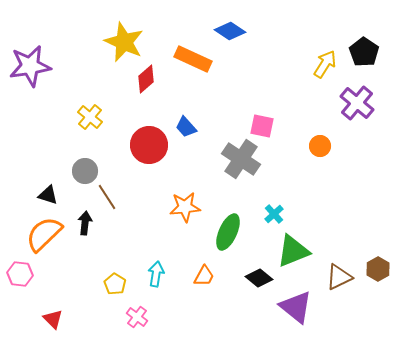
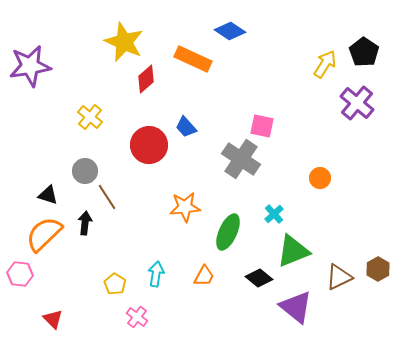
orange circle: moved 32 px down
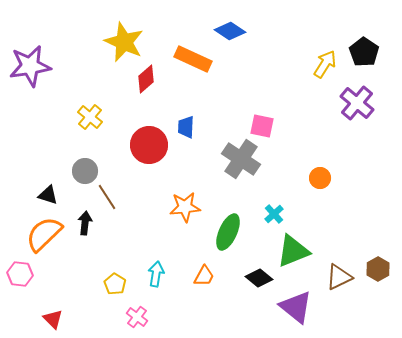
blue trapezoid: rotated 45 degrees clockwise
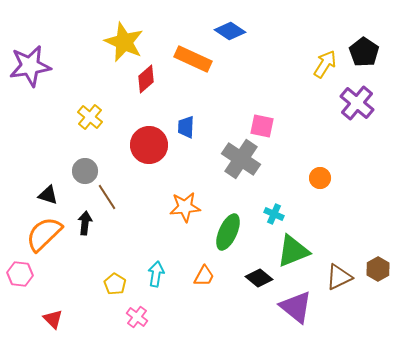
cyan cross: rotated 24 degrees counterclockwise
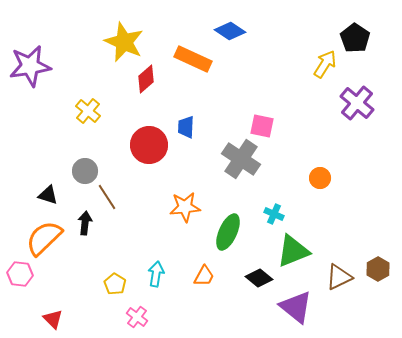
black pentagon: moved 9 px left, 14 px up
yellow cross: moved 2 px left, 6 px up
orange semicircle: moved 4 px down
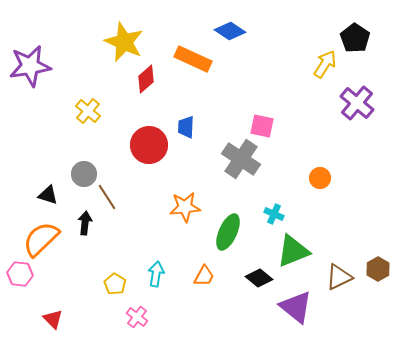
gray circle: moved 1 px left, 3 px down
orange semicircle: moved 3 px left, 1 px down
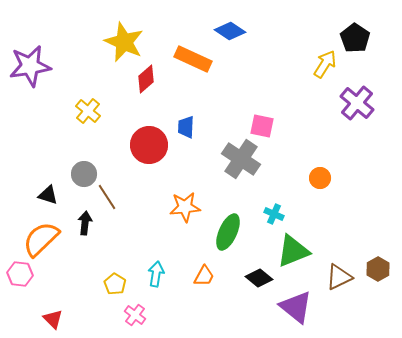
pink cross: moved 2 px left, 2 px up
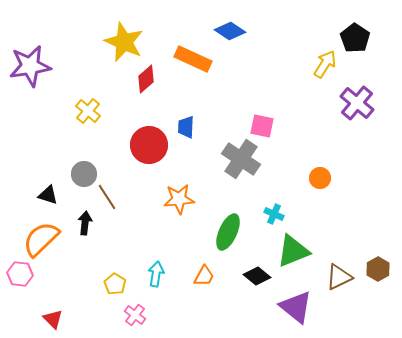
orange star: moved 6 px left, 8 px up
black diamond: moved 2 px left, 2 px up
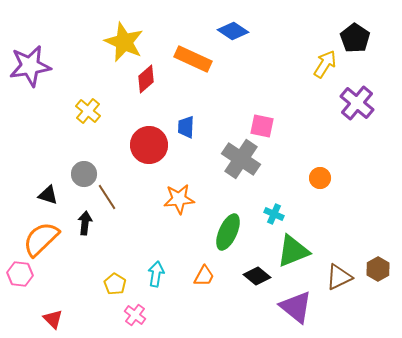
blue diamond: moved 3 px right
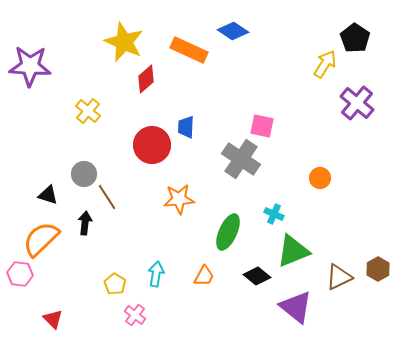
orange rectangle: moved 4 px left, 9 px up
purple star: rotated 12 degrees clockwise
red circle: moved 3 px right
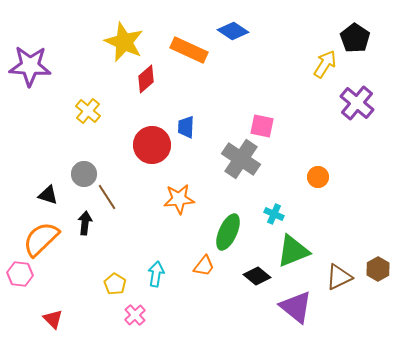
orange circle: moved 2 px left, 1 px up
orange trapezoid: moved 10 px up; rotated 10 degrees clockwise
pink cross: rotated 10 degrees clockwise
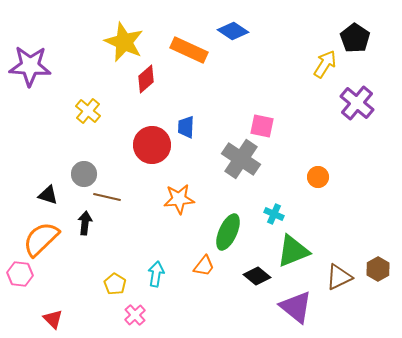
brown line: rotated 44 degrees counterclockwise
